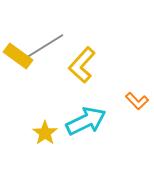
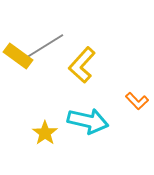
cyan arrow: moved 2 px right; rotated 39 degrees clockwise
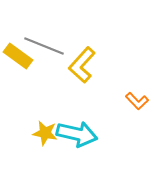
gray line: moved 1 px left; rotated 54 degrees clockwise
cyan arrow: moved 11 px left, 13 px down
yellow star: rotated 25 degrees counterclockwise
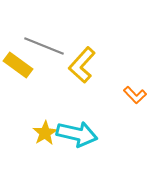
yellow rectangle: moved 9 px down
orange L-shape: moved 2 px left, 6 px up
yellow star: rotated 30 degrees clockwise
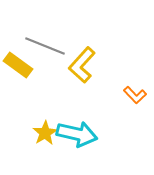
gray line: moved 1 px right
